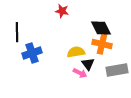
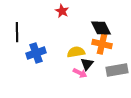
red star: rotated 16 degrees clockwise
blue cross: moved 4 px right
black triangle: moved 1 px left; rotated 16 degrees clockwise
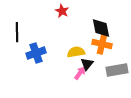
black diamond: rotated 15 degrees clockwise
pink arrow: rotated 80 degrees counterclockwise
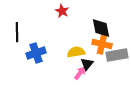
gray rectangle: moved 15 px up
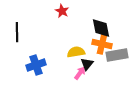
blue cross: moved 12 px down
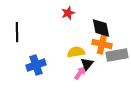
red star: moved 6 px right, 2 px down; rotated 24 degrees clockwise
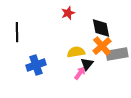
orange cross: moved 2 px down; rotated 36 degrees clockwise
gray rectangle: moved 1 px up
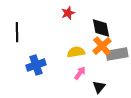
black triangle: moved 12 px right, 23 px down
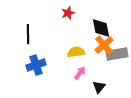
black line: moved 11 px right, 2 px down
orange cross: moved 2 px right, 1 px up
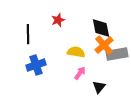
red star: moved 10 px left, 7 px down
yellow semicircle: rotated 18 degrees clockwise
